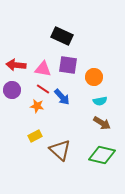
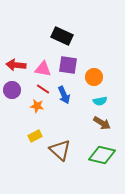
blue arrow: moved 2 px right, 2 px up; rotated 18 degrees clockwise
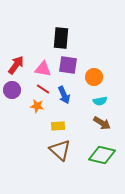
black rectangle: moved 1 px left, 2 px down; rotated 70 degrees clockwise
red arrow: rotated 120 degrees clockwise
yellow rectangle: moved 23 px right, 10 px up; rotated 24 degrees clockwise
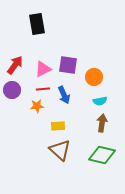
black rectangle: moved 24 px left, 14 px up; rotated 15 degrees counterclockwise
red arrow: moved 1 px left
pink triangle: rotated 36 degrees counterclockwise
red line: rotated 40 degrees counterclockwise
orange star: rotated 16 degrees counterclockwise
brown arrow: rotated 114 degrees counterclockwise
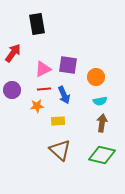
red arrow: moved 2 px left, 12 px up
orange circle: moved 2 px right
red line: moved 1 px right
yellow rectangle: moved 5 px up
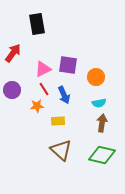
red line: rotated 64 degrees clockwise
cyan semicircle: moved 1 px left, 2 px down
brown triangle: moved 1 px right
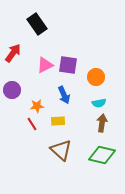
black rectangle: rotated 25 degrees counterclockwise
pink triangle: moved 2 px right, 4 px up
red line: moved 12 px left, 35 px down
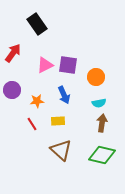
orange star: moved 5 px up
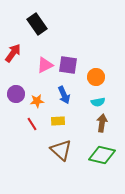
purple circle: moved 4 px right, 4 px down
cyan semicircle: moved 1 px left, 1 px up
